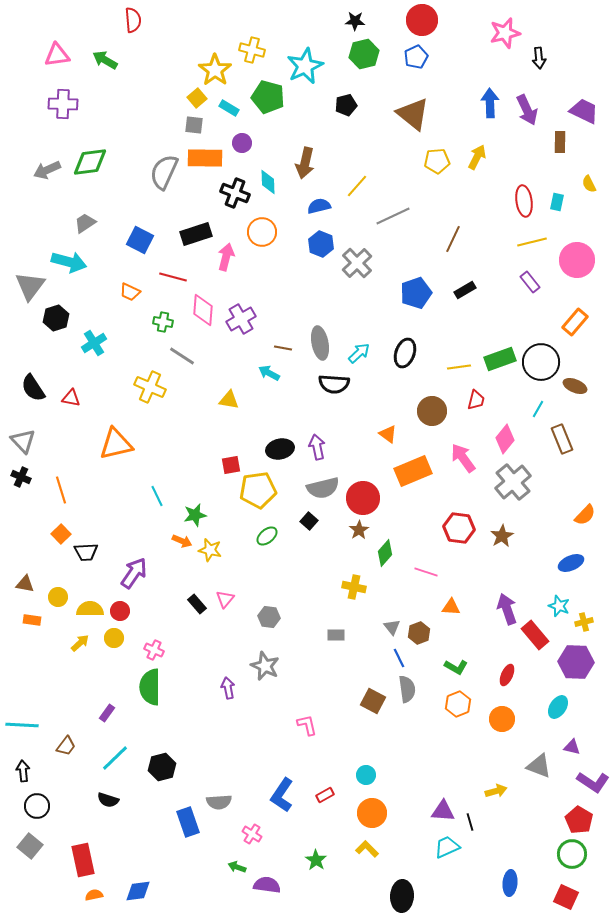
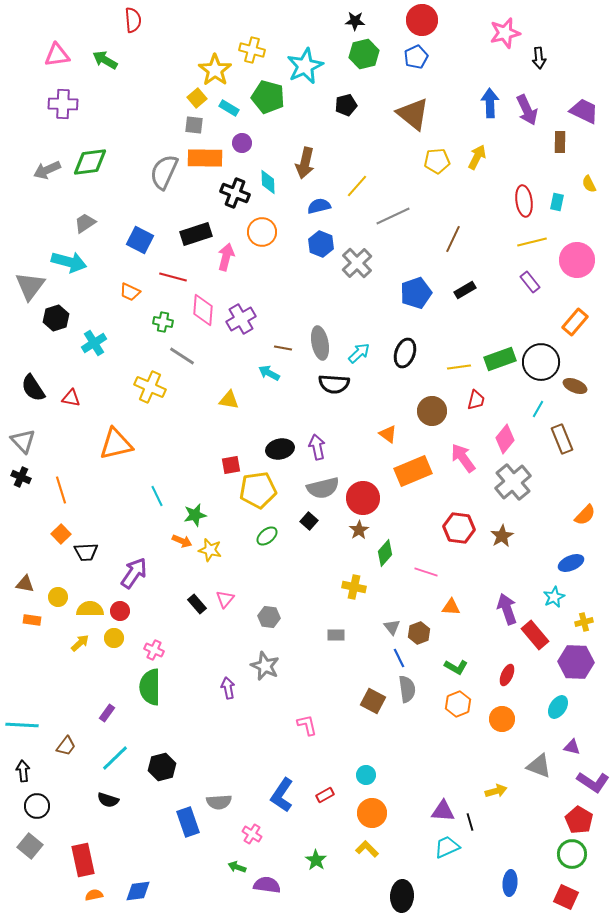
cyan star at (559, 606): moved 5 px left, 9 px up; rotated 25 degrees clockwise
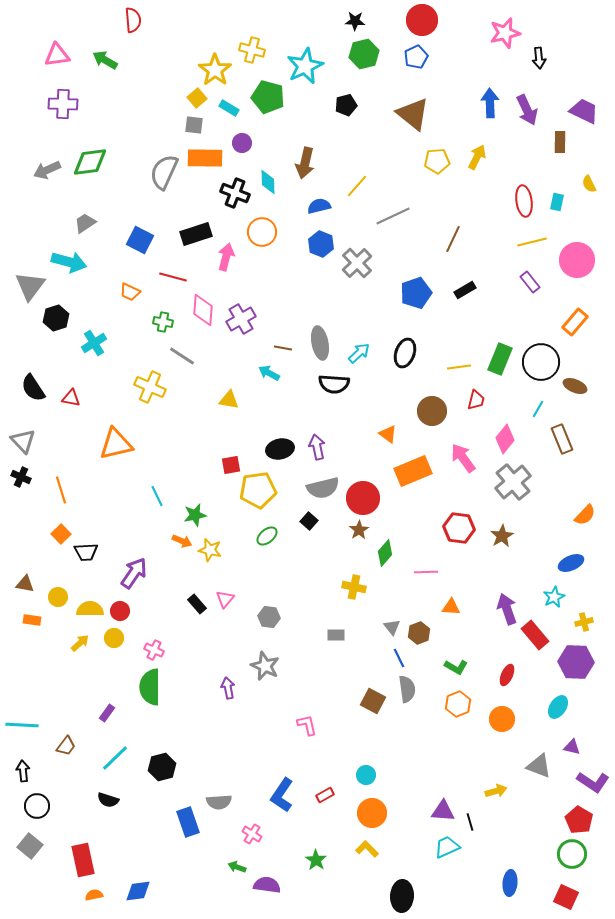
green rectangle at (500, 359): rotated 48 degrees counterclockwise
pink line at (426, 572): rotated 20 degrees counterclockwise
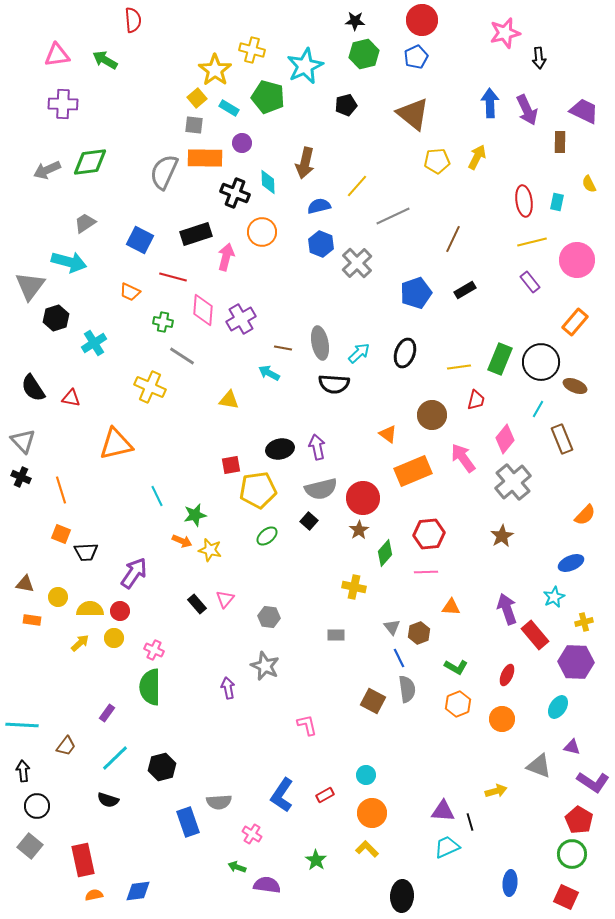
brown circle at (432, 411): moved 4 px down
gray semicircle at (323, 488): moved 2 px left, 1 px down
red hexagon at (459, 528): moved 30 px left, 6 px down; rotated 12 degrees counterclockwise
orange square at (61, 534): rotated 24 degrees counterclockwise
